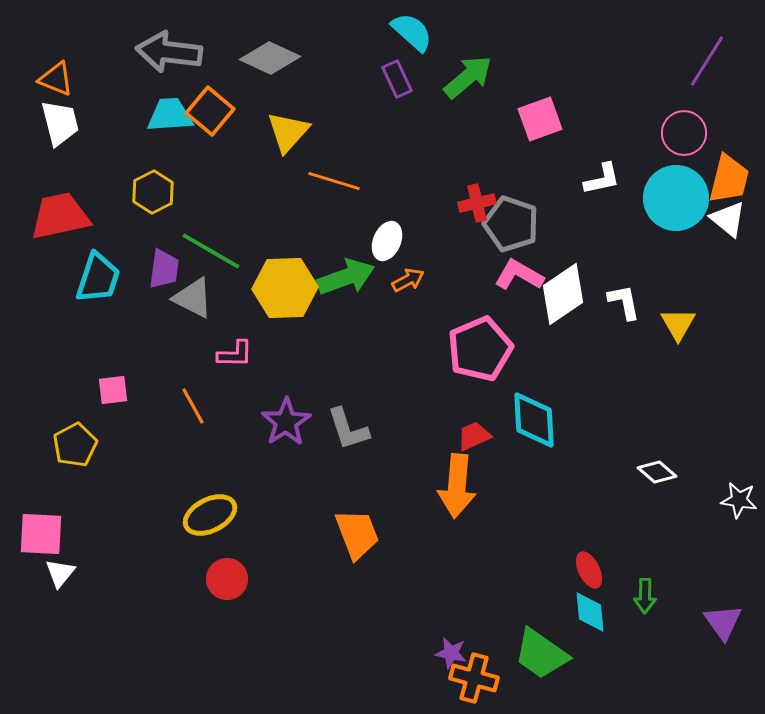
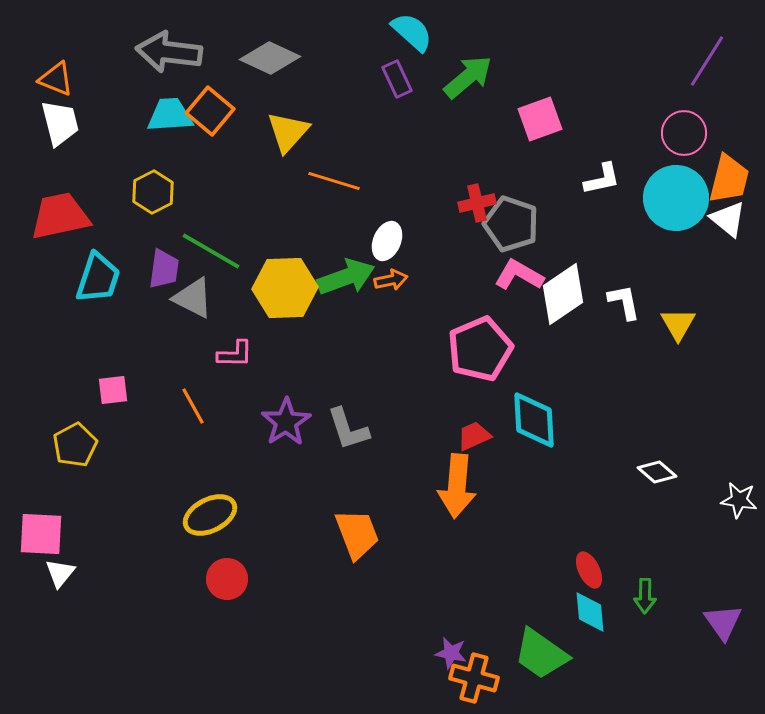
orange arrow at (408, 280): moved 17 px left; rotated 16 degrees clockwise
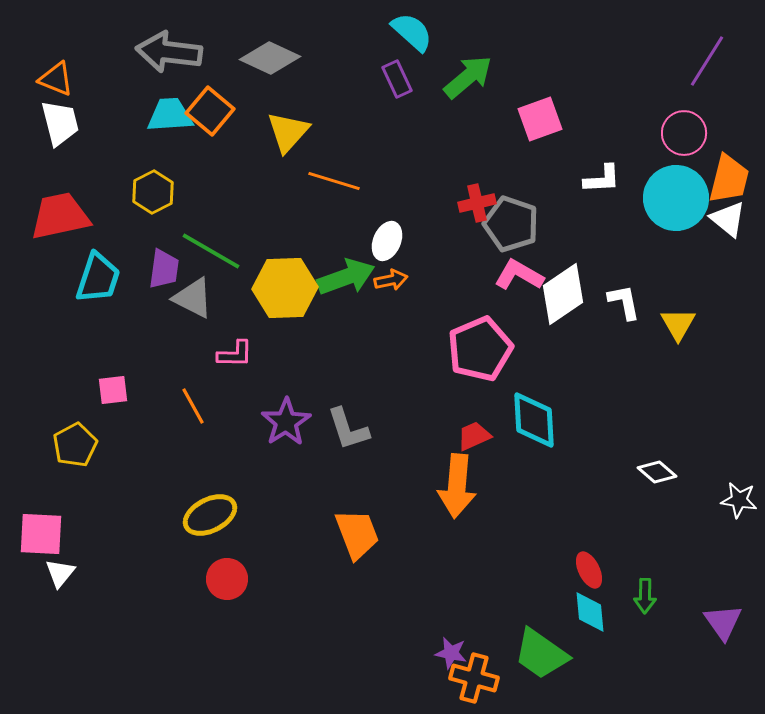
white L-shape at (602, 179): rotated 9 degrees clockwise
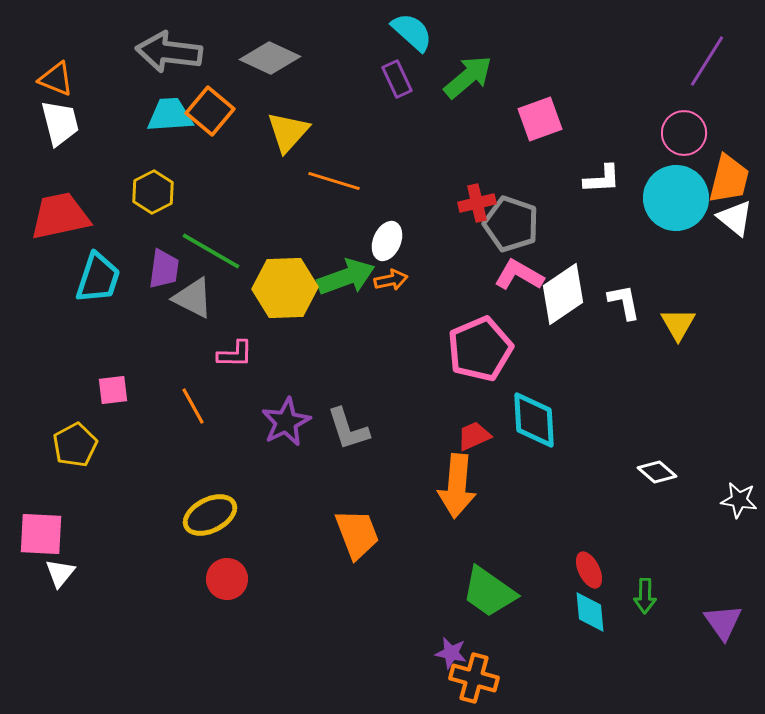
white triangle at (728, 219): moved 7 px right, 1 px up
purple star at (286, 422): rotated 6 degrees clockwise
green trapezoid at (541, 654): moved 52 px left, 62 px up
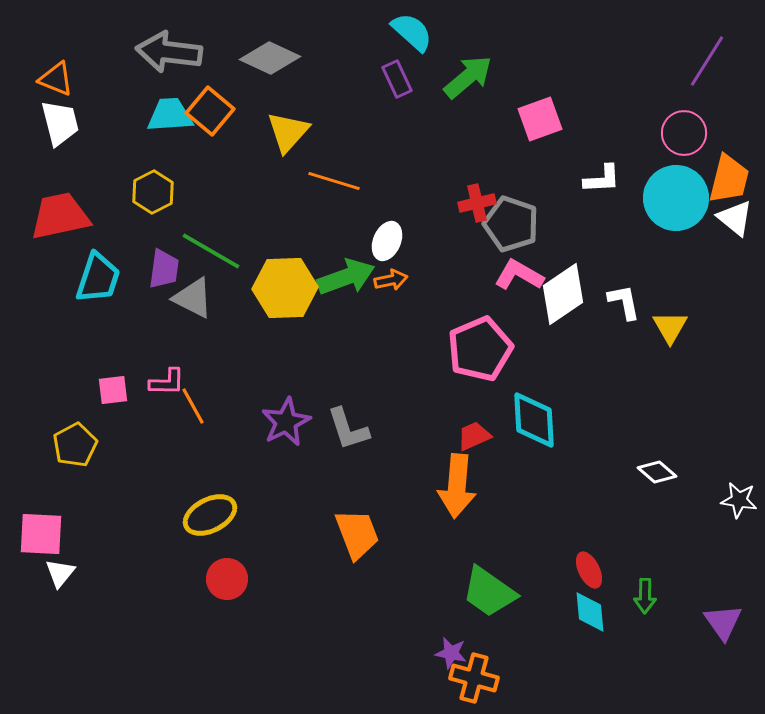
yellow triangle at (678, 324): moved 8 px left, 3 px down
pink L-shape at (235, 354): moved 68 px left, 28 px down
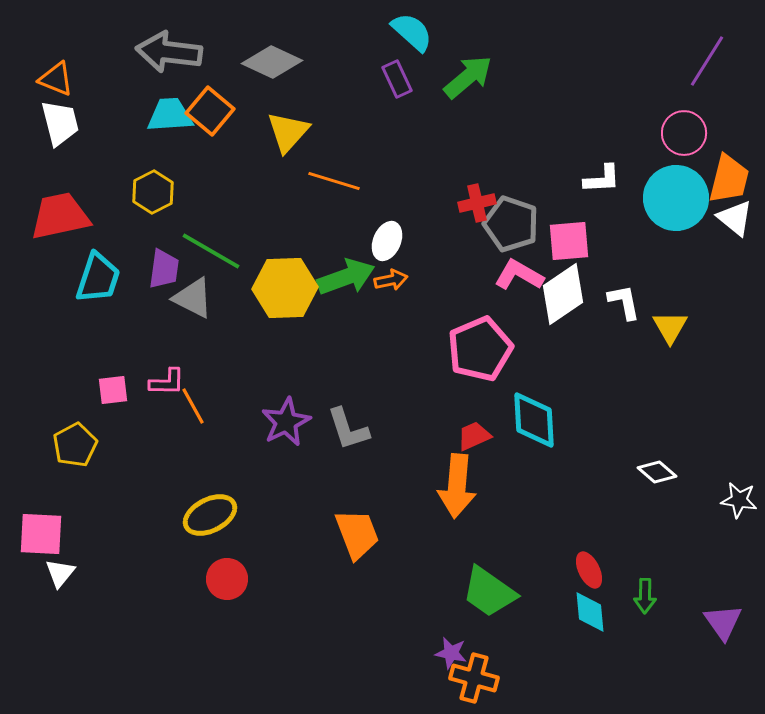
gray diamond at (270, 58): moved 2 px right, 4 px down
pink square at (540, 119): moved 29 px right, 122 px down; rotated 15 degrees clockwise
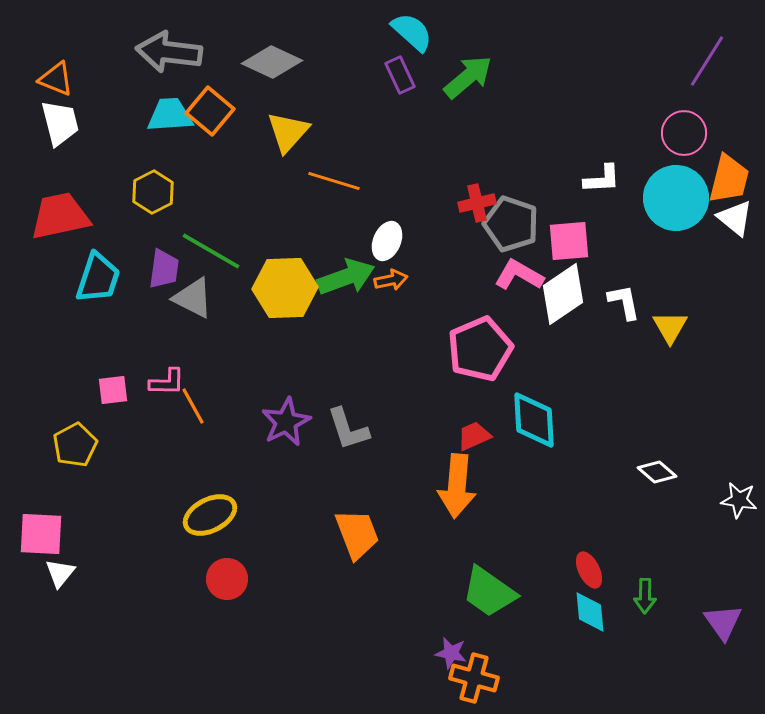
purple rectangle at (397, 79): moved 3 px right, 4 px up
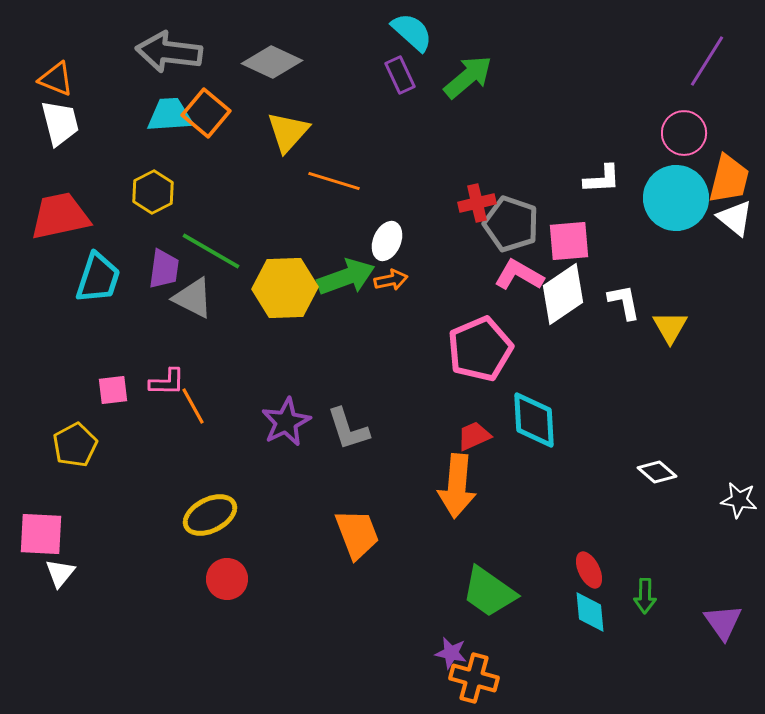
orange square at (210, 111): moved 4 px left, 2 px down
